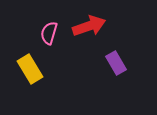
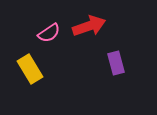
pink semicircle: rotated 140 degrees counterclockwise
purple rectangle: rotated 15 degrees clockwise
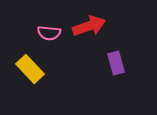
pink semicircle: rotated 40 degrees clockwise
yellow rectangle: rotated 12 degrees counterclockwise
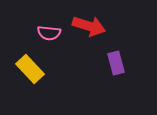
red arrow: rotated 36 degrees clockwise
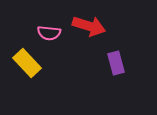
yellow rectangle: moved 3 px left, 6 px up
